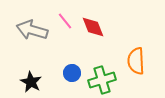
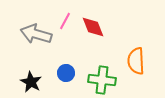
pink line: rotated 66 degrees clockwise
gray arrow: moved 4 px right, 4 px down
blue circle: moved 6 px left
green cross: rotated 24 degrees clockwise
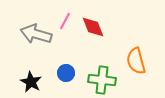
orange semicircle: rotated 12 degrees counterclockwise
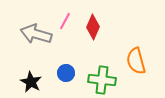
red diamond: rotated 45 degrees clockwise
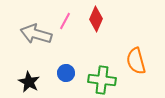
red diamond: moved 3 px right, 8 px up
black star: moved 2 px left
